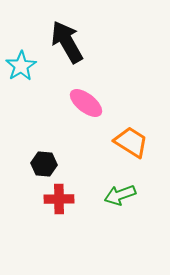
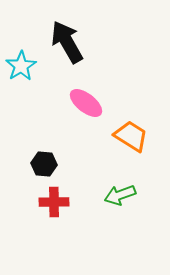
orange trapezoid: moved 6 px up
red cross: moved 5 px left, 3 px down
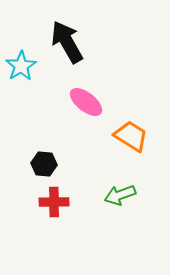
pink ellipse: moved 1 px up
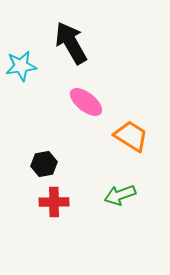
black arrow: moved 4 px right, 1 px down
cyan star: rotated 24 degrees clockwise
black hexagon: rotated 15 degrees counterclockwise
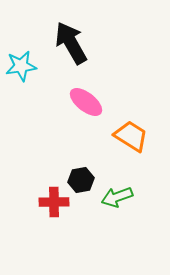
black hexagon: moved 37 px right, 16 px down
green arrow: moved 3 px left, 2 px down
